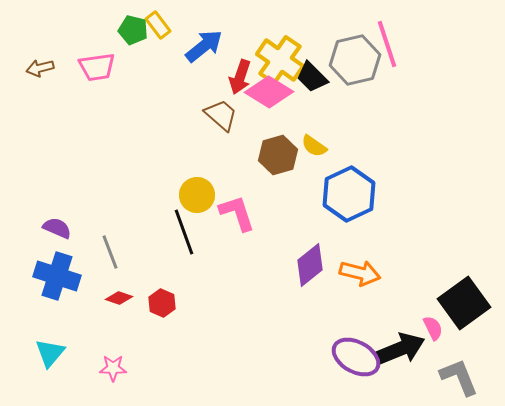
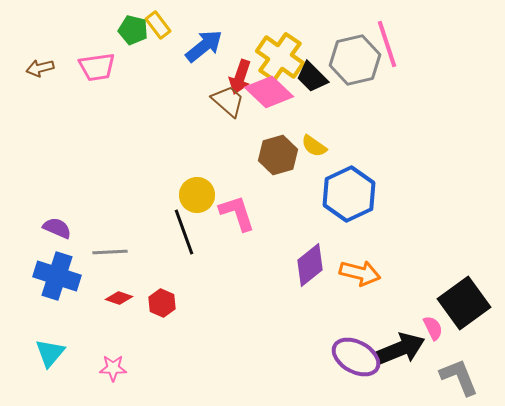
yellow cross: moved 3 px up
pink diamond: rotated 12 degrees clockwise
brown trapezoid: moved 7 px right, 14 px up
gray line: rotated 72 degrees counterclockwise
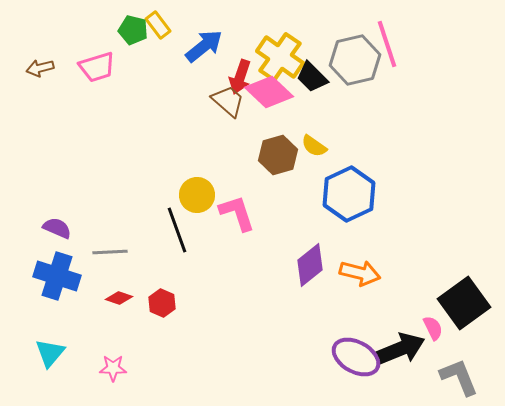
pink trapezoid: rotated 9 degrees counterclockwise
black line: moved 7 px left, 2 px up
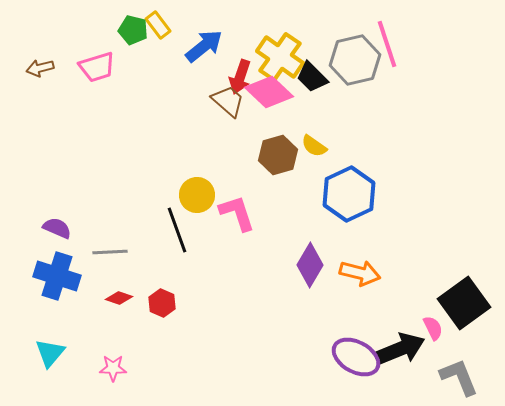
purple diamond: rotated 21 degrees counterclockwise
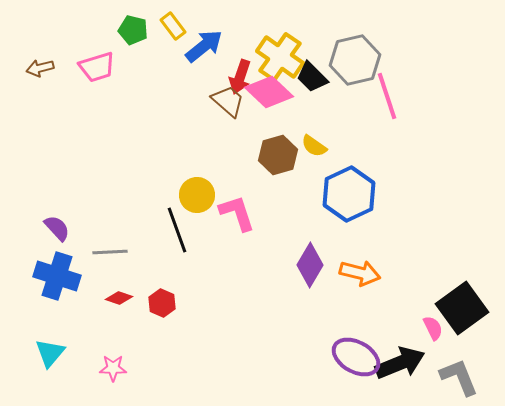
yellow rectangle: moved 15 px right, 1 px down
pink line: moved 52 px down
purple semicircle: rotated 24 degrees clockwise
black square: moved 2 px left, 5 px down
black arrow: moved 14 px down
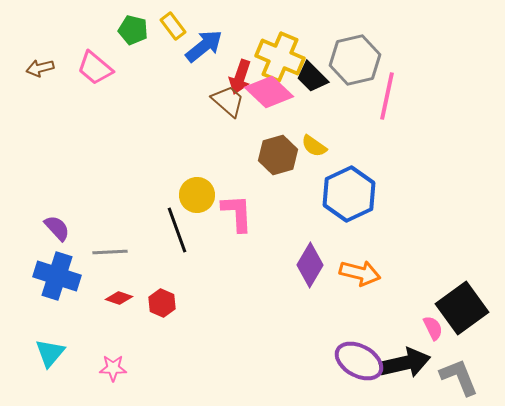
yellow cross: rotated 12 degrees counterclockwise
pink trapezoid: moved 2 px left, 1 px down; rotated 57 degrees clockwise
pink line: rotated 30 degrees clockwise
pink L-shape: rotated 15 degrees clockwise
purple ellipse: moved 3 px right, 4 px down
black arrow: moved 5 px right; rotated 9 degrees clockwise
